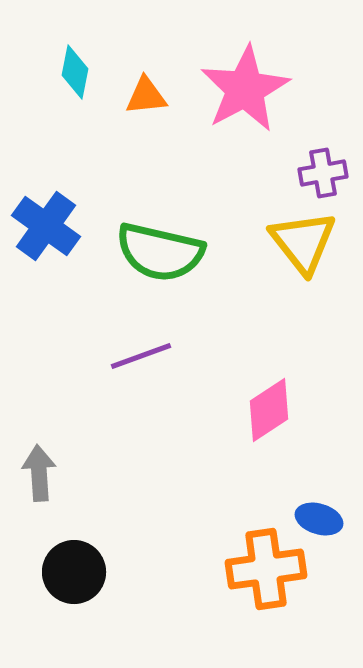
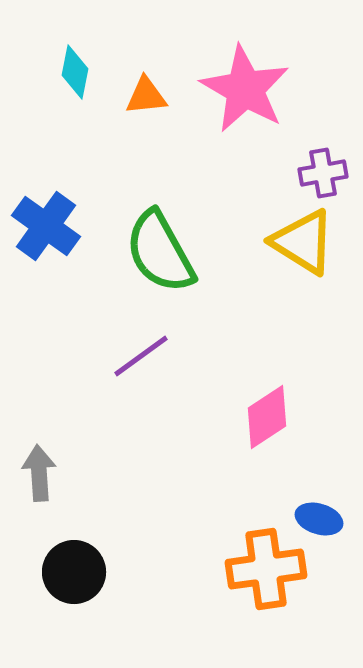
pink star: rotated 14 degrees counterclockwise
yellow triangle: rotated 20 degrees counterclockwise
green semicircle: rotated 48 degrees clockwise
purple line: rotated 16 degrees counterclockwise
pink diamond: moved 2 px left, 7 px down
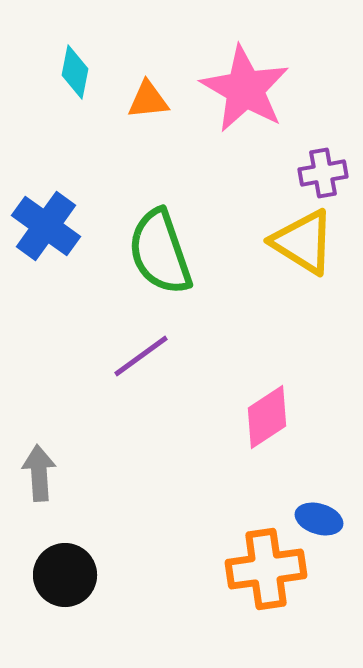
orange triangle: moved 2 px right, 4 px down
green semicircle: rotated 10 degrees clockwise
black circle: moved 9 px left, 3 px down
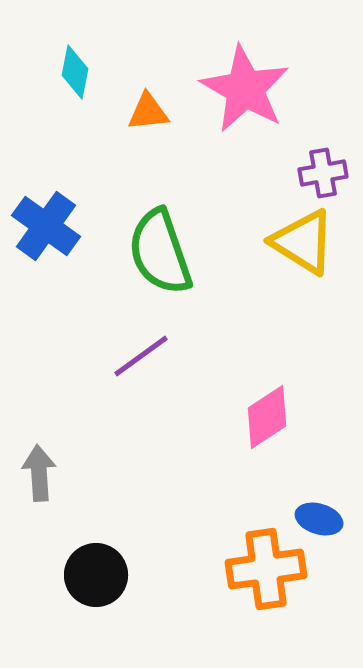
orange triangle: moved 12 px down
black circle: moved 31 px right
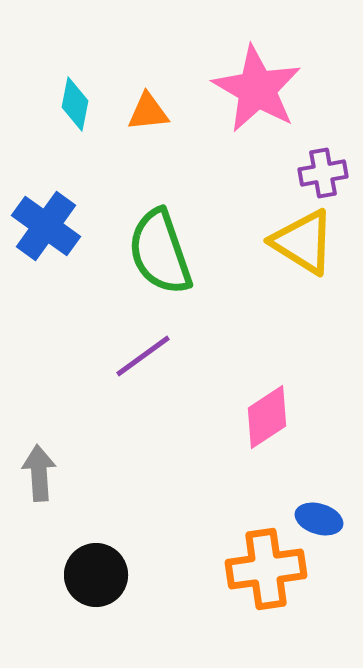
cyan diamond: moved 32 px down
pink star: moved 12 px right
purple line: moved 2 px right
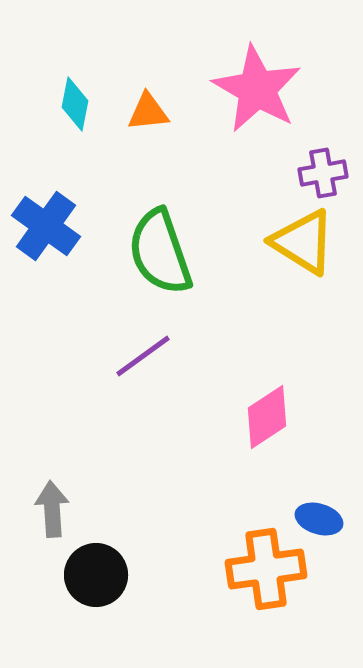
gray arrow: moved 13 px right, 36 px down
